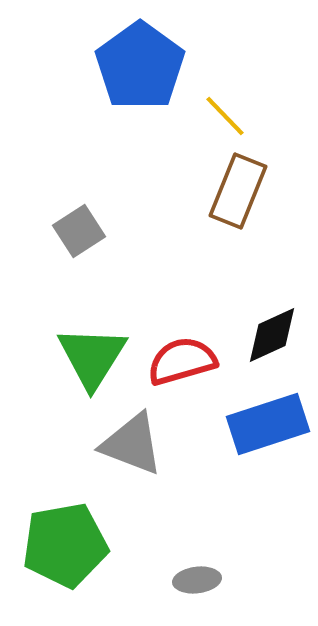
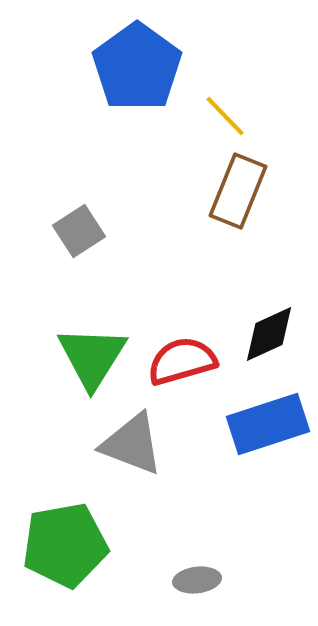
blue pentagon: moved 3 px left, 1 px down
black diamond: moved 3 px left, 1 px up
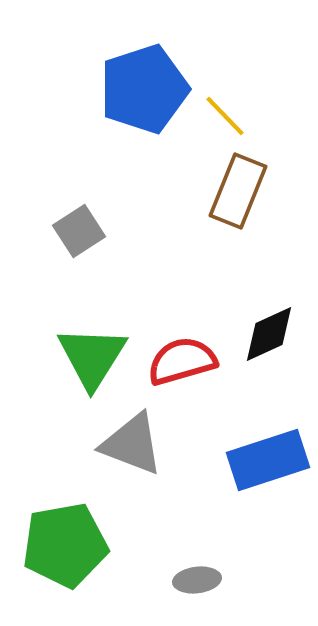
blue pentagon: moved 7 px right, 22 px down; rotated 18 degrees clockwise
blue rectangle: moved 36 px down
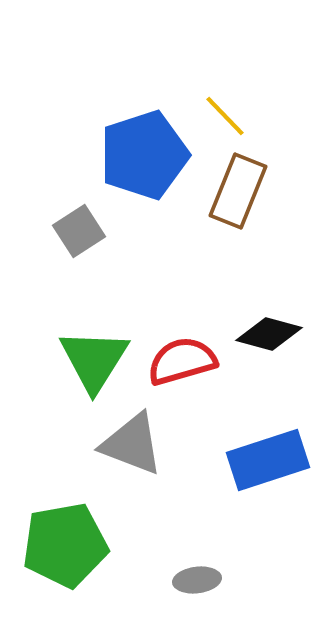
blue pentagon: moved 66 px down
black diamond: rotated 40 degrees clockwise
green triangle: moved 2 px right, 3 px down
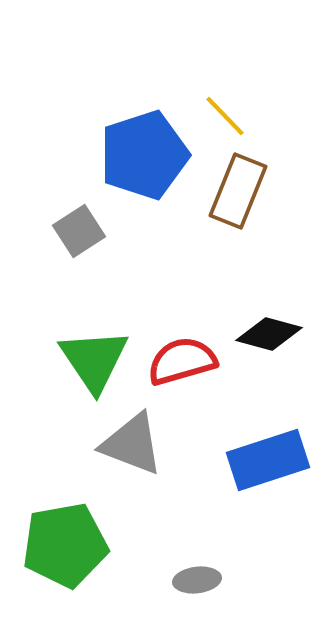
green triangle: rotated 6 degrees counterclockwise
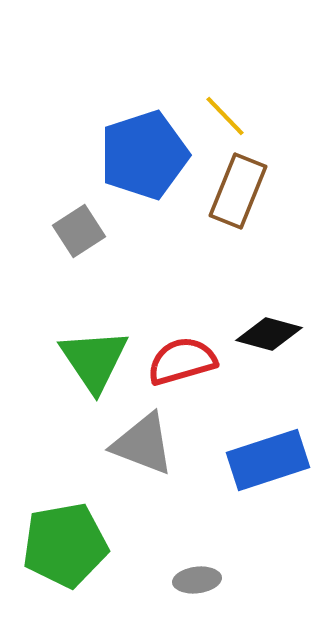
gray triangle: moved 11 px right
